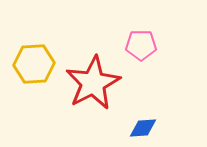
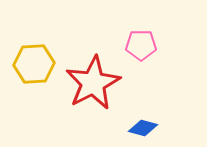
blue diamond: rotated 20 degrees clockwise
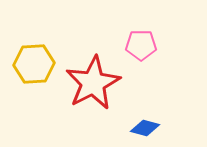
blue diamond: moved 2 px right
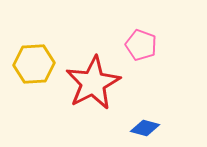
pink pentagon: rotated 20 degrees clockwise
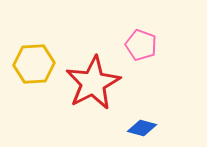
blue diamond: moved 3 px left
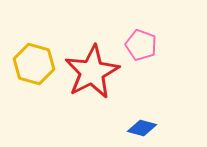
yellow hexagon: rotated 18 degrees clockwise
red star: moved 1 px left, 11 px up
